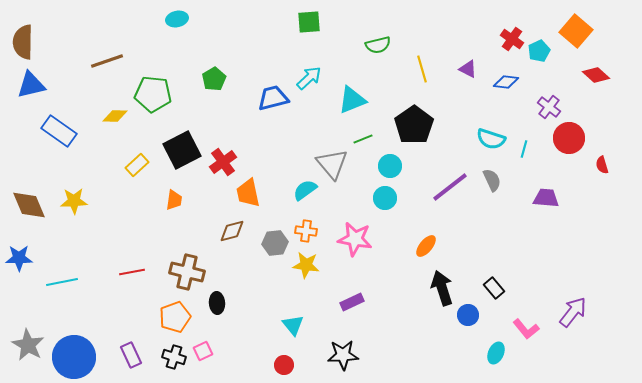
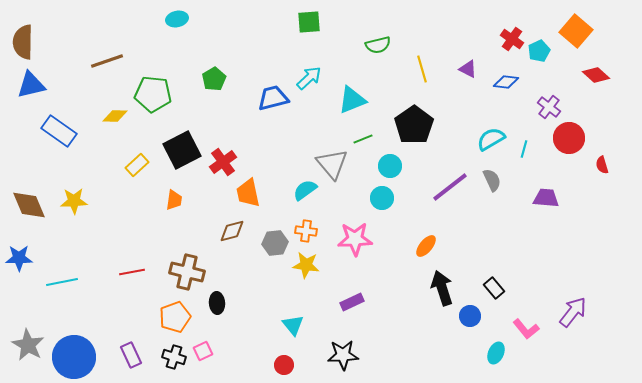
cyan semicircle at (491, 139): rotated 132 degrees clockwise
cyan circle at (385, 198): moved 3 px left
pink star at (355, 239): rotated 12 degrees counterclockwise
blue circle at (468, 315): moved 2 px right, 1 px down
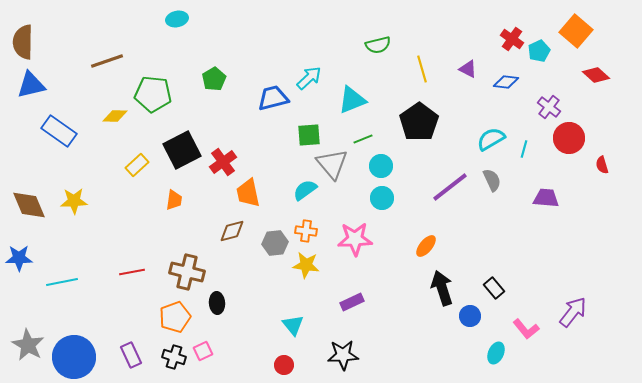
green square at (309, 22): moved 113 px down
black pentagon at (414, 125): moved 5 px right, 3 px up
cyan circle at (390, 166): moved 9 px left
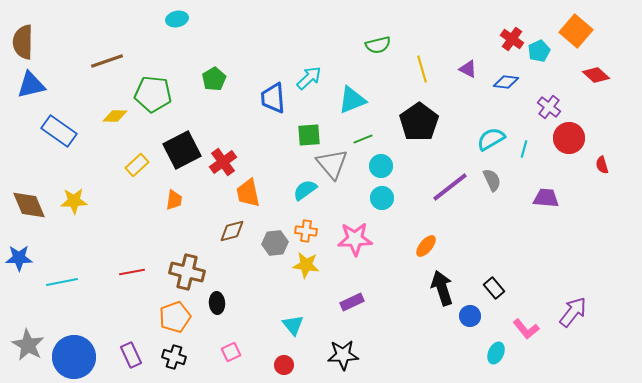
blue trapezoid at (273, 98): rotated 80 degrees counterclockwise
pink square at (203, 351): moved 28 px right, 1 px down
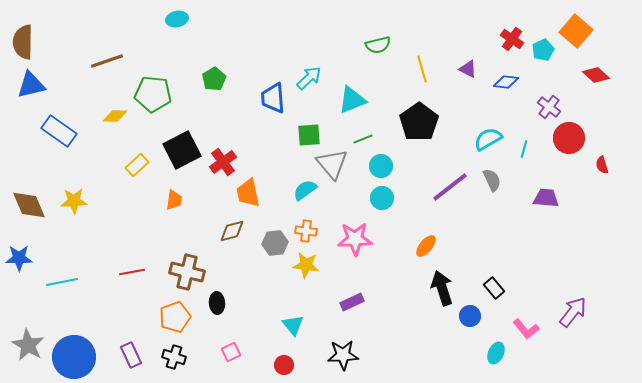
cyan pentagon at (539, 51): moved 4 px right, 1 px up
cyan semicircle at (491, 139): moved 3 px left
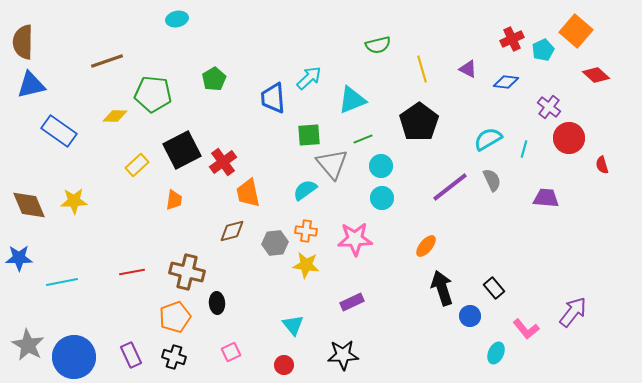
red cross at (512, 39): rotated 30 degrees clockwise
